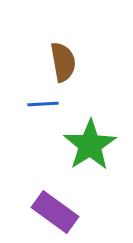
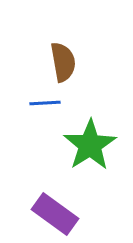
blue line: moved 2 px right, 1 px up
purple rectangle: moved 2 px down
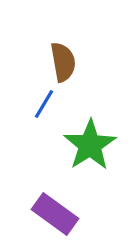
blue line: moved 1 px left, 1 px down; rotated 56 degrees counterclockwise
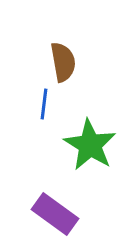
blue line: rotated 24 degrees counterclockwise
green star: rotated 8 degrees counterclockwise
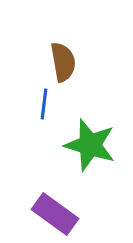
green star: rotated 14 degrees counterclockwise
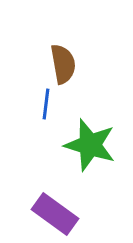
brown semicircle: moved 2 px down
blue line: moved 2 px right
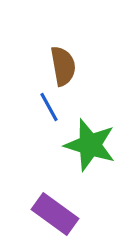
brown semicircle: moved 2 px down
blue line: moved 3 px right, 3 px down; rotated 36 degrees counterclockwise
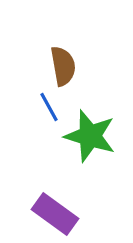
green star: moved 9 px up
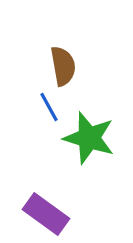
green star: moved 1 px left, 2 px down
purple rectangle: moved 9 px left
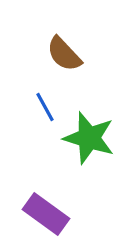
brown semicircle: moved 1 px right, 12 px up; rotated 147 degrees clockwise
blue line: moved 4 px left
